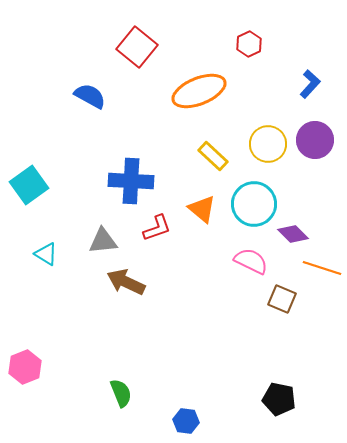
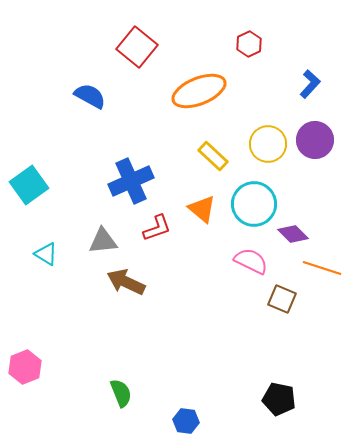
blue cross: rotated 27 degrees counterclockwise
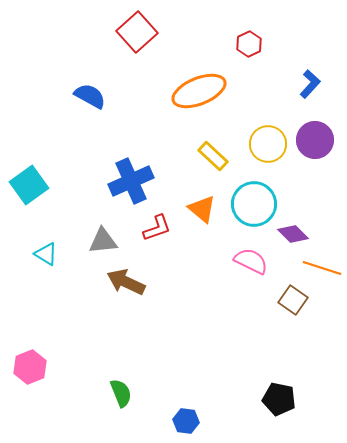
red square: moved 15 px up; rotated 9 degrees clockwise
brown square: moved 11 px right, 1 px down; rotated 12 degrees clockwise
pink hexagon: moved 5 px right
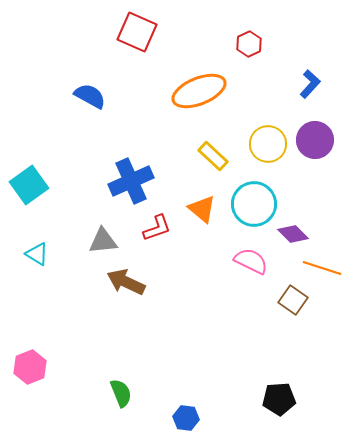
red square: rotated 24 degrees counterclockwise
cyan triangle: moved 9 px left
black pentagon: rotated 16 degrees counterclockwise
blue hexagon: moved 3 px up
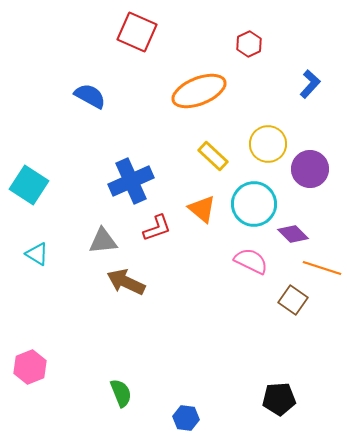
purple circle: moved 5 px left, 29 px down
cyan square: rotated 21 degrees counterclockwise
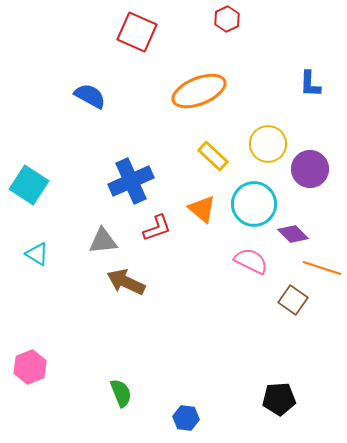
red hexagon: moved 22 px left, 25 px up
blue L-shape: rotated 140 degrees clockwise
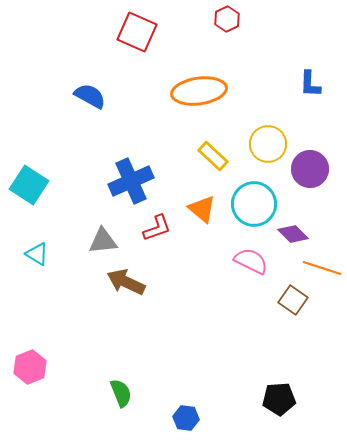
orange ellipse: rotated 14 degrees clockwise
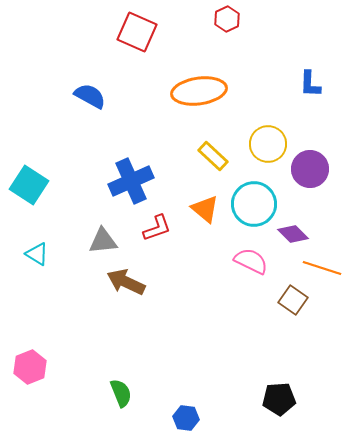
orange triangle: moved 3 px right
